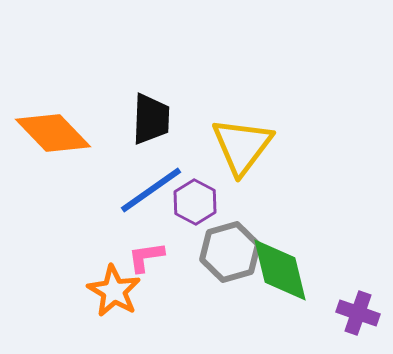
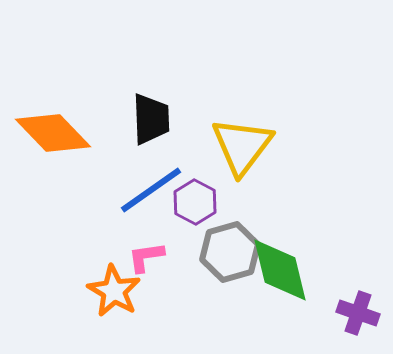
black trapezoid: rotated 4 degrees counterclockwise
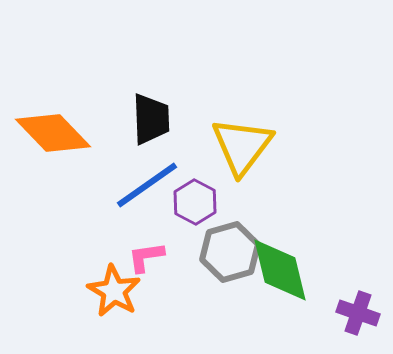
blue line: moved 4 px left, 5 px up
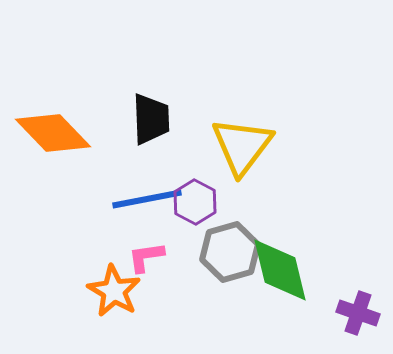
blue line: moved 14 px down; rotated 24 degrees clockwise
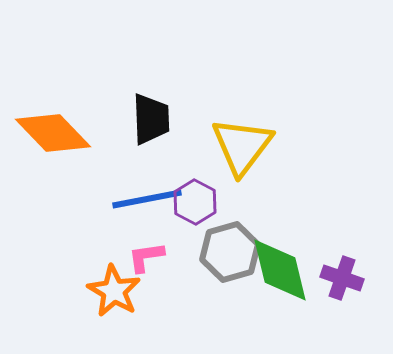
purple cross: moved 16 px left, 35 px up
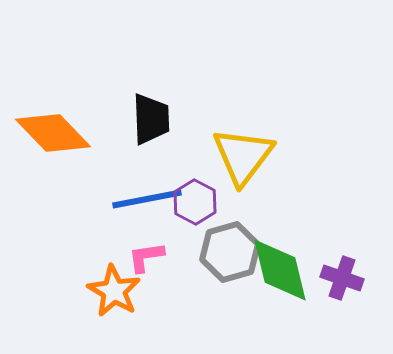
yellow triangle: moved 1 px right, 10 px down
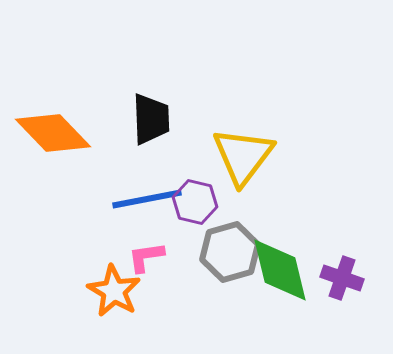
purple hexagon: rotated 15 degrees counterclockwise
